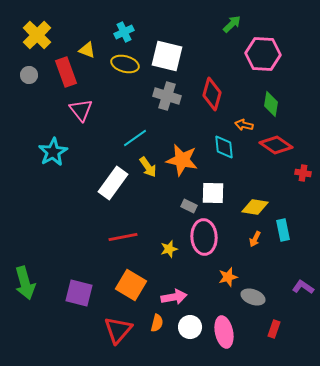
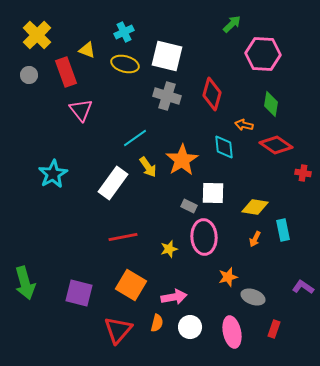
cyan star at (53, 152): moved 22 px down
orange star at (182, 160): rotated 28 degrees clockwise
pink ellipse at (224, 332): moved 8 px right
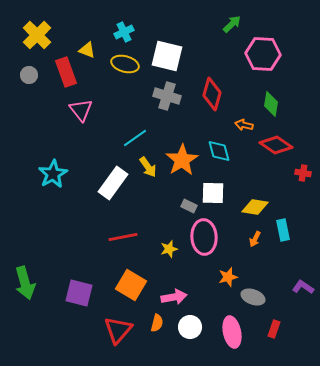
cyan diamond at (224, 147): moved 5 px left, 4 px down; rotated 10 degrees counterclockwise
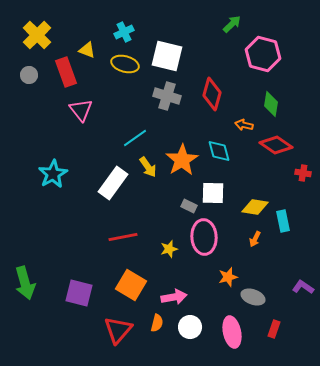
pink hexagon at (263, 54): rotated 12 degrees clockwise
cyan rectangle at (283, 230): moved 9 px up
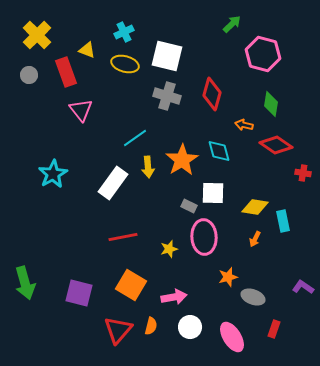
yellow arrow at (148, 167): rotated 30 degrees clockwise
orange semicircle at (157, 323): moved 6 px left, 3 px down
pink ellipse at (232, 332): moved 5 px down; rotated 20 degrees counterclockwise
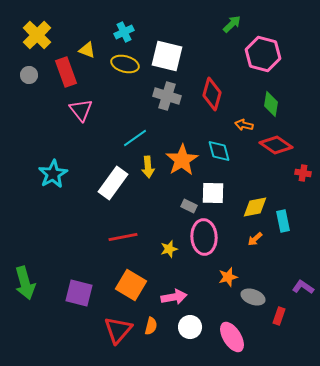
yellow diamond at (255, 207): rotated 20 degrees counterclockwise
orange arrow at (255, 239): rotated 21 degrees clockwise
red rectangle at (274, 329): moved 5 px right, 13 px up
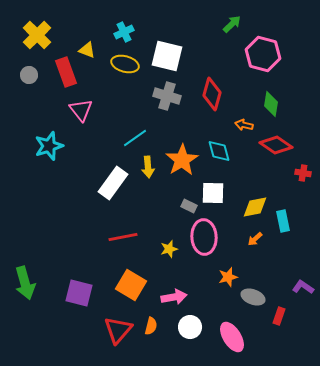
cyan star at (53, 174): moved 4 px left, 28 px up; rotated 12 degrees clockwise
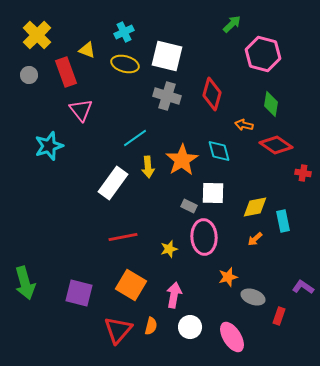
pink arrow at (174, 297): moved 2 px up; rotated 70 degrees counterclockwise
